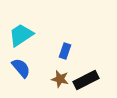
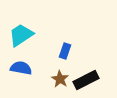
blue semicircle: rotated 40 degrees counterclockwise
brown star: rotated 18 degrees clockwise
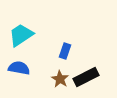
blue semicircle: moved 2 px left
black rectangle: moved 3 px up
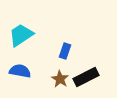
blue semicircle: moved 1 px right, 3 px down
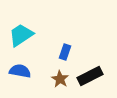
blue rectangle: moved 1 px down
black rectangle: moved 4 px right, 1 px up
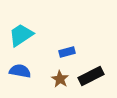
blue rectangle: moved 2 px right; rotated 56 degrees clockwise
black rectangle: moved 1 px right
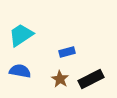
black rectangle: moved 3 px down
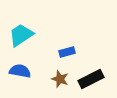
brown star: rotated 12 degrees counterclockwise
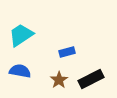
brown star: moved 1 px left, 1 px down; rotated 18 degrees clockwise
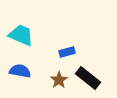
cyan trapezoid: rotated 56 degrees clockwise
black rectangle: moved 3 px left, 1 px up; rotated 65 degrees clockwise
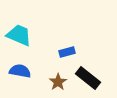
cyan trapezoid: moved 2 px left
brown star: moved 1 px left, 2 px down
